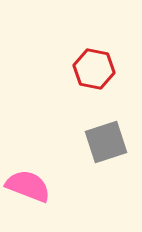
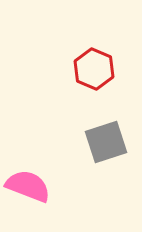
red hexagon: rotated 12 degrees clockwise
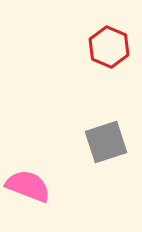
red hexagon: moved 15 px right, 22 px up
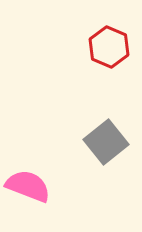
gray square: rotated 21 degrees counterclockwise
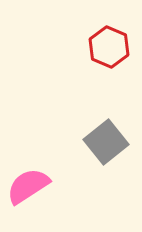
pink semicircle: rotated 54 degrees counterclockwise
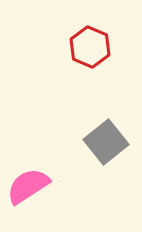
red hexagon: moved 19 px left
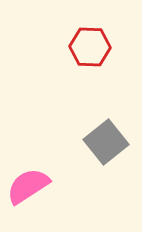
red hexagon: rotated 21 degrees counterclockwise
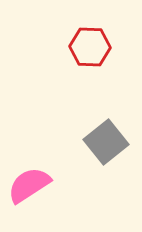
pink semicircle: moved 1 px right, 1 px up
